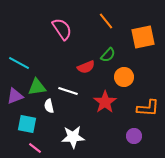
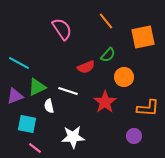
green triangle: rotated 18 degrees counterclockwise
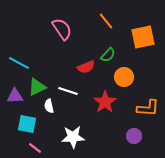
purple triangle: rotated 18 degrees clockwise
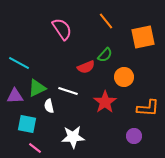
green semicircle: moved 3 px left
green triangle: moved 1 px down
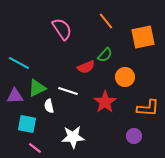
orange circle: moved 1 px right
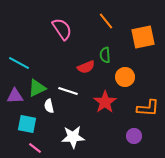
green semicircle: rotated 133 degrees clockwise
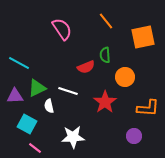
cyan square: rotated 18 degrees clockwise
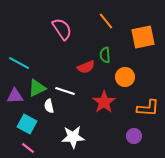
white line: moved 3 px left
red star: moved 1 px left
pink line: moved 7 px left
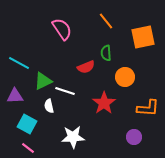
green semicircle: moved 1 px right, 2 px up
green triangle: moved 6 px right, 7 px up
red star: moved 1 px down
purple circle: moved 1 px down
